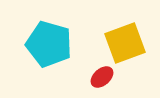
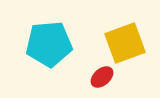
cyan pentagon: rotated 21 degrees counterclockwise
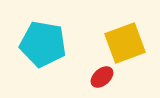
cyan pentagon: moved 6 px left; rotated 15 degrees clockwise
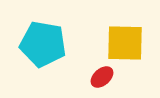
yellow square: rotated 21 degrees clockwise
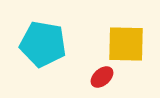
yellow square: moved 1 px right, 1 px down
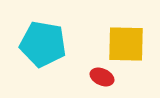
red ellipse: rotated 65 degrees clockwise
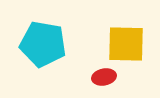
red ellipse: moved 2 px right; rotated 35 degrees counterclockwise
